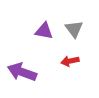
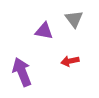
gray triangle: moved 10 px up
purple arrow: rotated 48 degrees clockwise
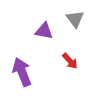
gray triangle: moved 1 px right
red arrow: rotated 120 degrees counterclockwise
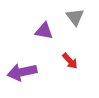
gray triangle: moved 2 px up
purple arrow: rotated 80 degrees counterclockwise
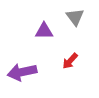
purple triangle: rotated 12 degrees counterclockwise
red arrow: rotated 84 degrees clockwise
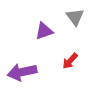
purple triangle: rotated 18 degrees counterclockwise
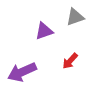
gray triangle: rotated 48 degrees clockwise
purple arrow: rotated 12 degrees counterclockwise
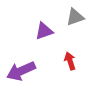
red arrow: rotated 120 degrees clockwise
purple arrow: moved 1 px left, 1 px up
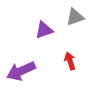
purple triangle: moved 1 px up
